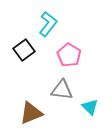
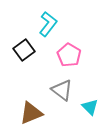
gray triangle: rotated 30 degrees clockwise
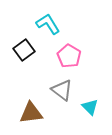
cyan L-shape: rotated 70 degrees counterclockwise
pink pentagon: moved 1 px down
brown triangle: rotated 15 degrees clockwise
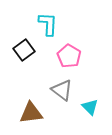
cyan L-shape: rotated 35 degrees clockwise
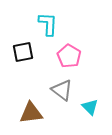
black square: moved 1 px left, 2 px down; rotated 25 degrees clockwise
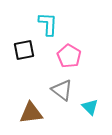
black square: moved 1 px right, 2 px up
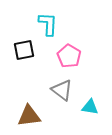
cyan triangle: rotated 36 degrees counterclockwise
brown triangle: moved 2 px left, 3 px down
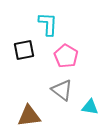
pink pentagon: moved 3 px left
